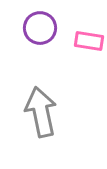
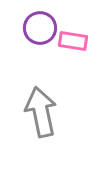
pink rectangle: moved 16 px left
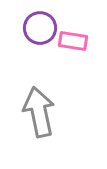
gray arrow: moved 2 px left
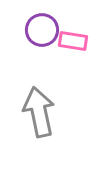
purple circle: moved 2 px right, 2 px down
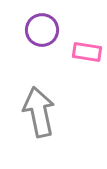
pink rectangle: moved 14 px right, 11 px down
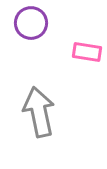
purple circle: moved 11 px left, 7 px up
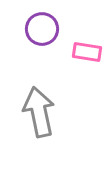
purple circle: moved 11 px right, 6 px down
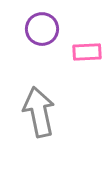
pink rectangle: rotated 12 degrees counterclockwise
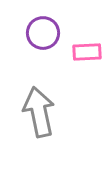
purple circle: moved 1 px right, 4 px down
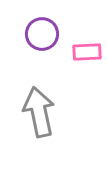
purple circle: moved 1 px left, 1 px down
